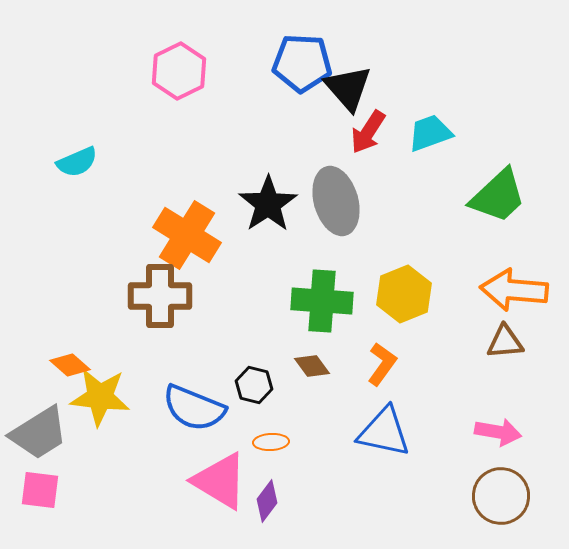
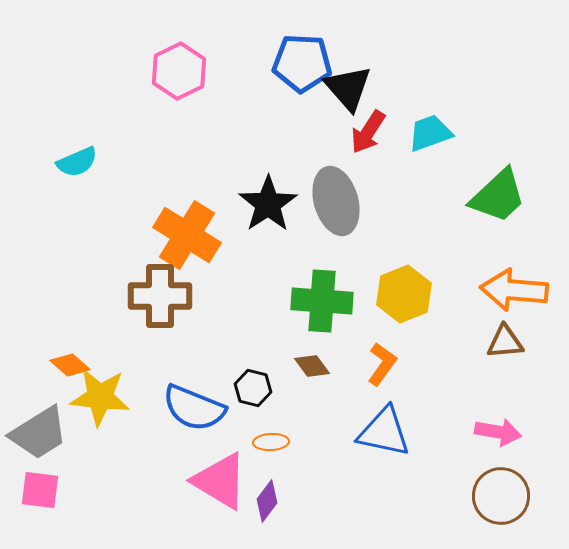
black hexagon: moved 1 px left, 3 px down
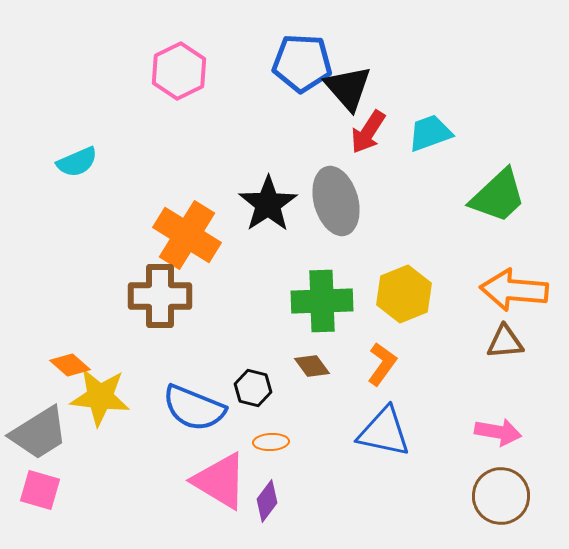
green cross: rotated 6 degrees counterclockwise
pink square: rotated 9 degrees clockwise
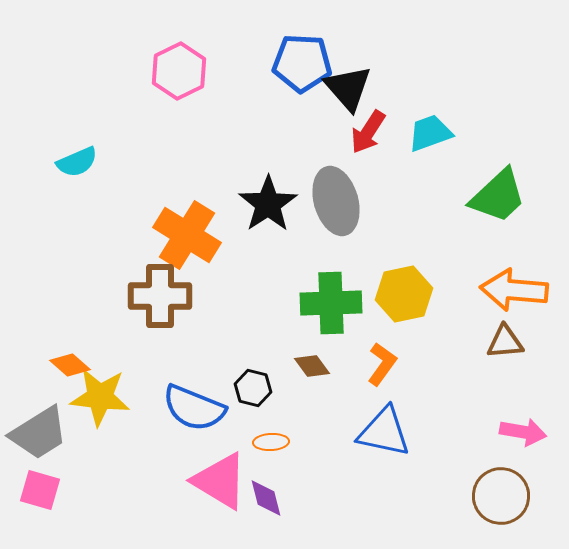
yellow hexagon: rotated 10 degrees clockwise
green cross: moved 9 px right, 2 px down
pink arrow: moved 25 px right
purple diamond: moved 1 px left, 3 px up; rotated 51 degrees counterclockwise
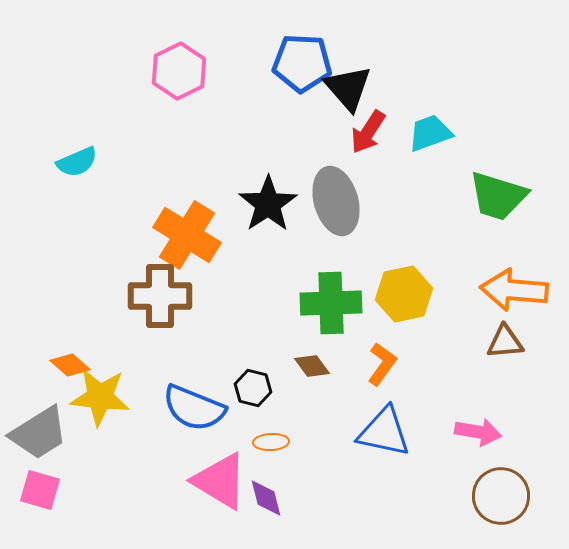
green trapezoid: rotated 60 degrees clockwise
pink arrow: moved 45 px left
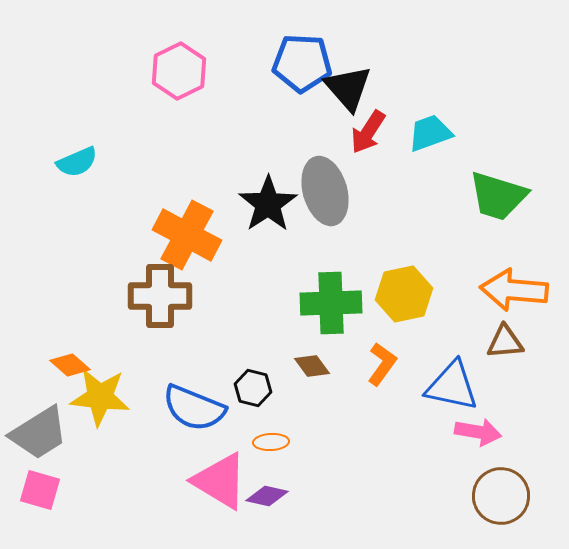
gray ellipse: moved 11 px left, 10 px up
orange cross: rotated 4 degrees counterclockwise
blue triangle: moved 68 px right, 46 px up
purple diamond: moved 1 px right, 2 px up; rotated 63 degrees counterclockwise
